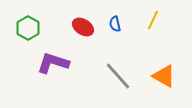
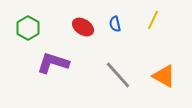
gray line: moved 1 px up
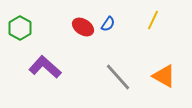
blue semicircle: moved 7 px left; rotated 133 degrees counterclockwise
green hexagon: moved 8 px left
purple L-shape: moved 8 px left, 4 px down; rotated 24 degrees clockwise
gray line: moved 2 px down
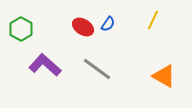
green hexagon: moved 1 px right, 1 px down
purple L-shape: moved 2 px up
gray line: moved 21 px left, 8 px up; rotated 12 degrees counterclockwise
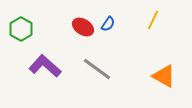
purple L-shape: moved 1 px down
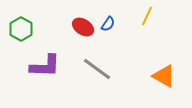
yellow line: moved 6 px left, 4 px up
purple L-shape: rotated 140 degrees clockwise
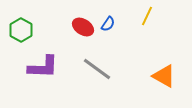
green hexagon: moved 1 px down
purple L-shape: moved 2 px left, 1 px down
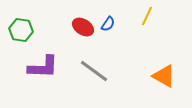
green hexagon: rotated 20 degrees counterclockwise
gray line: moved 3 px left, 2 px down
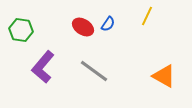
purple L-shape: rotated 128 degrees clockwise
